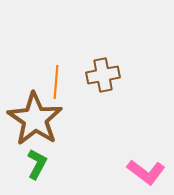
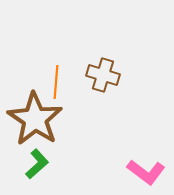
brown cross: rotated 28 degrees clockwise
green L-shape: rotated 20 degrees clockwise
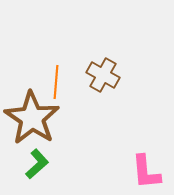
brown cross: rotated 12 degrees clockwise
brown star: moved 3 px left, 1 px up
pink L-shape: rotated 48 degrees clockwise
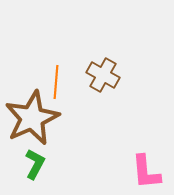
brown star: rotated 14 degrees clockwise
green L-shape: moved 2 px left; rotated 20 degrees counterclockwise
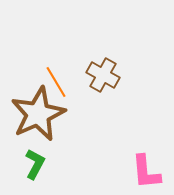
orange line: rotated 36 degrees counterclockwise
brown star: moved 6 px right, 4 px up
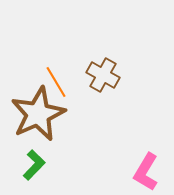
green L-shape: moved 1 px left, 1 px down; rotated 16 degrees clockwise
pink L-shape: rotated 36 degrees clockwise
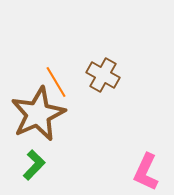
pink L-shape: rotated 6 degrees counterclockwise
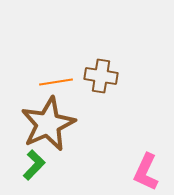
brown cross: moved 2 px left, 1 px down; rotated 20 degrees counterclockwise
orange line: rotated 68 degrees counterclockwise
brown star: moved 10 px right, 10 px down
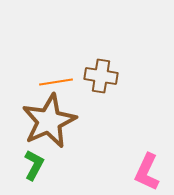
brown star: moved 1 px right, 3 px up
green L-shape: rotated 16 degrees counterclockwise
pink L-shape: moved 1 px right
